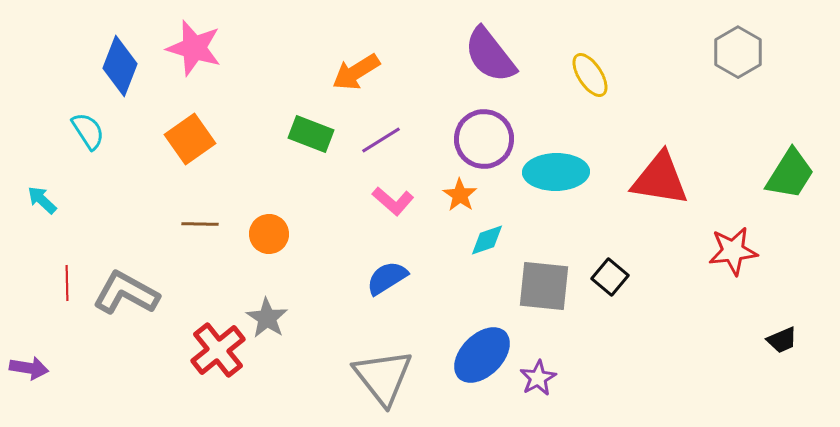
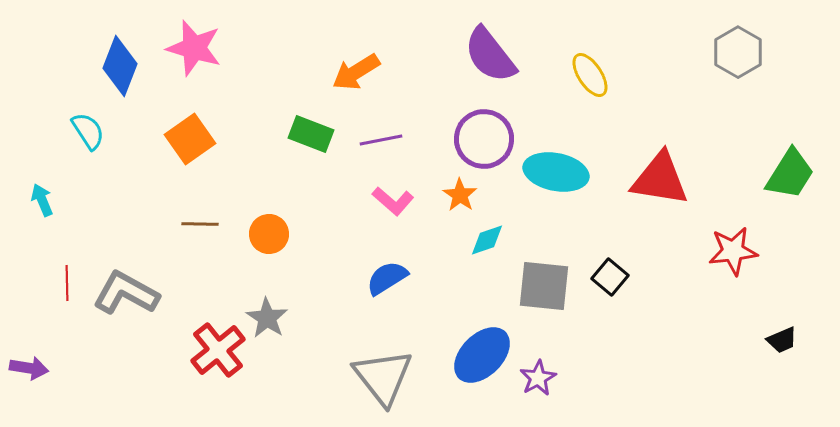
purple line: rotated 21 degrees clockwise
cyan ellipse: rotated 12 degrees clockwise
cyan arrow: rotated 24 degrees clockwise
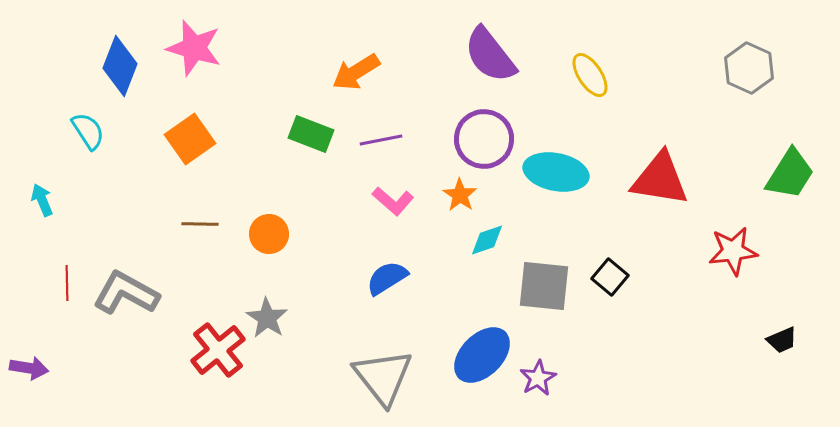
gray hexagon: moved 11 px right, 16 px down; rotated 6 degrees counterclockwise
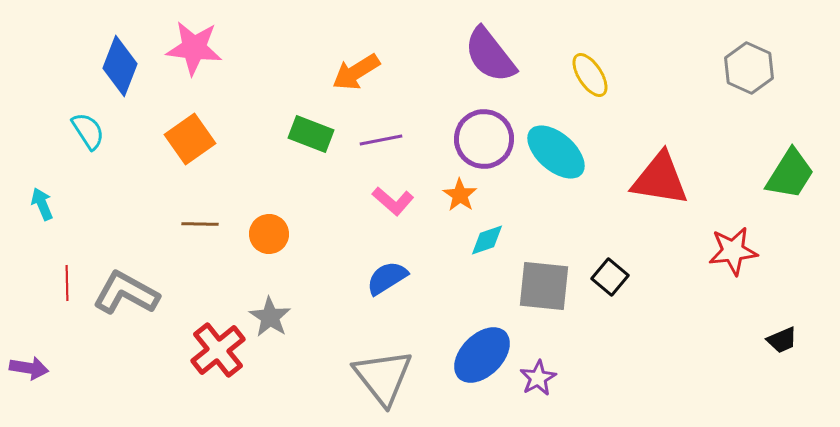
pink star: rotated 10 degrees counterclockwise
cyan ellipse: moved 20 px up; rotated 30 degrees clockwise
cyan arrow: moved 4 px down
gray star: moved 3 px right, 1 px up
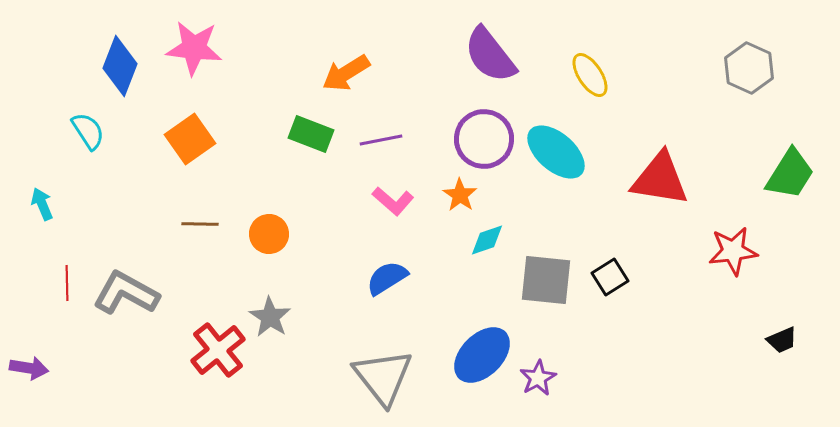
orange arrow: moved 10 px left, 1 px down
black square: rotated 18 degrees clockwise
gray square: moved 2 px right, 6 px up
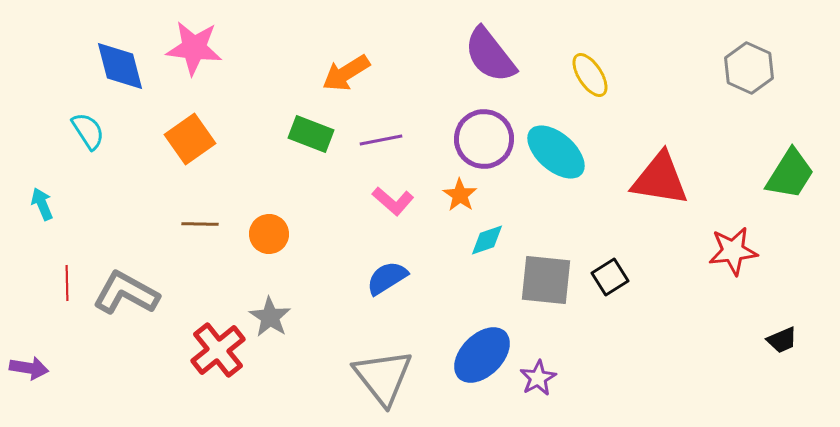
blue diamond: rotated 36 degrees counterclockwise
